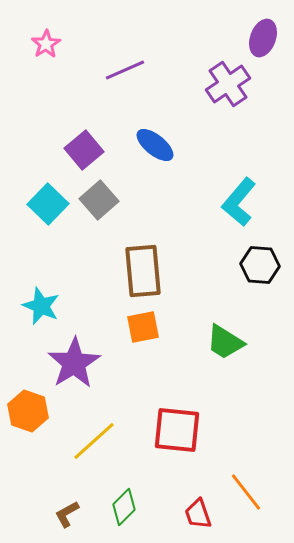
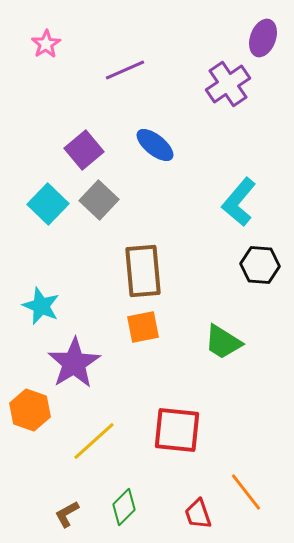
gray square: rotated 6 degrees counterclockwise
green trapezoid: moved 2 px left
orange hexagon: moved 2 px right, 1 px up
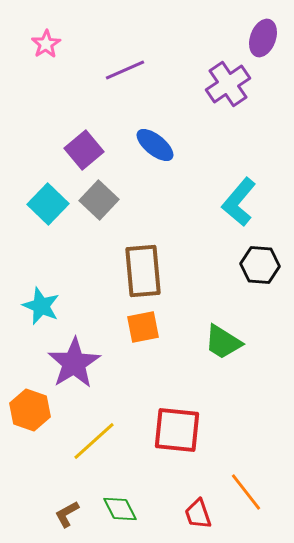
green diamond: moved 4 px left, 2 px down; rotated 72 degrees counterclockwise
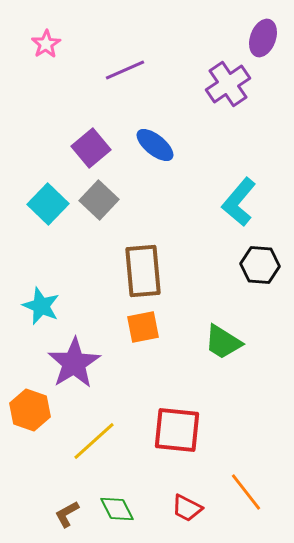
purple square: moved 7 px right, 2 px up
green diamond: moved 3 px left
red trapezoid: moved 11 px left, 6 px up; rotated 44 degrees counterclockwise
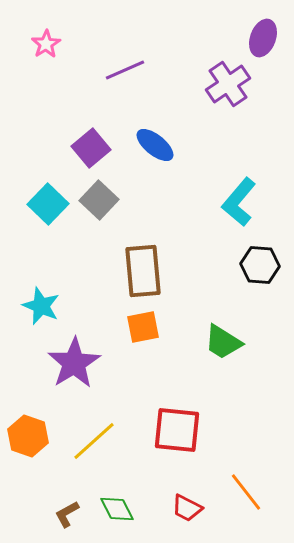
orange hexagon: moved 2 px left, 26 px down
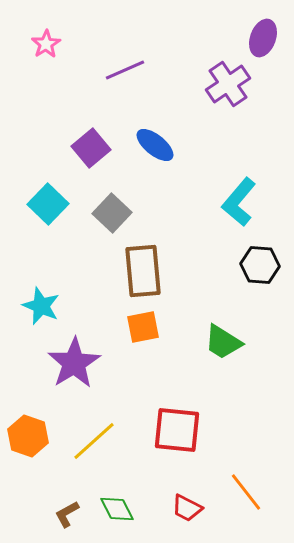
gray square: moved 13 px right, 13 px down
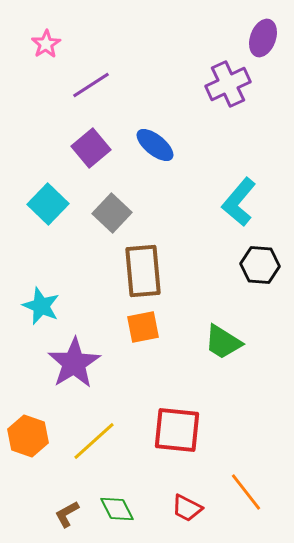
purple line: moved 34 px left, 15 px down; rotated 9 degrees counterclockwise
purple cross: rotated 9 degrees clockwise
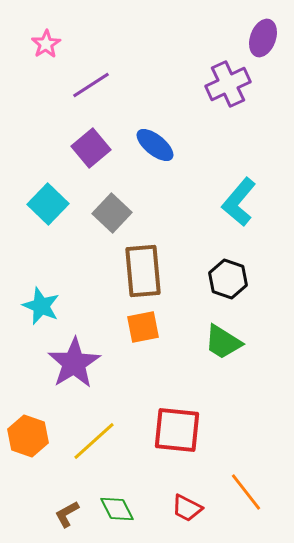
black hexagon: moved 32 px left, 14 px down; rotated 15 degrees clockwise
